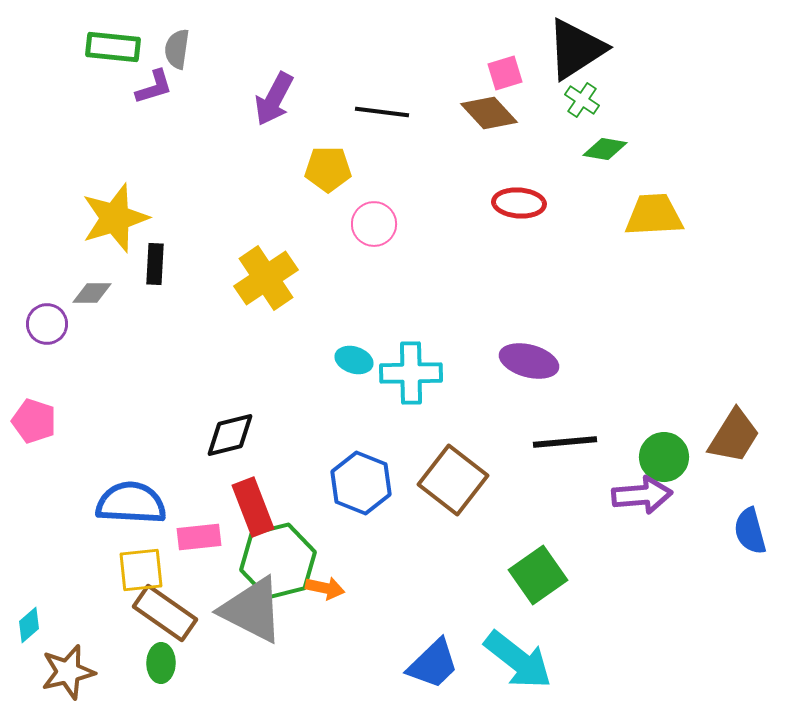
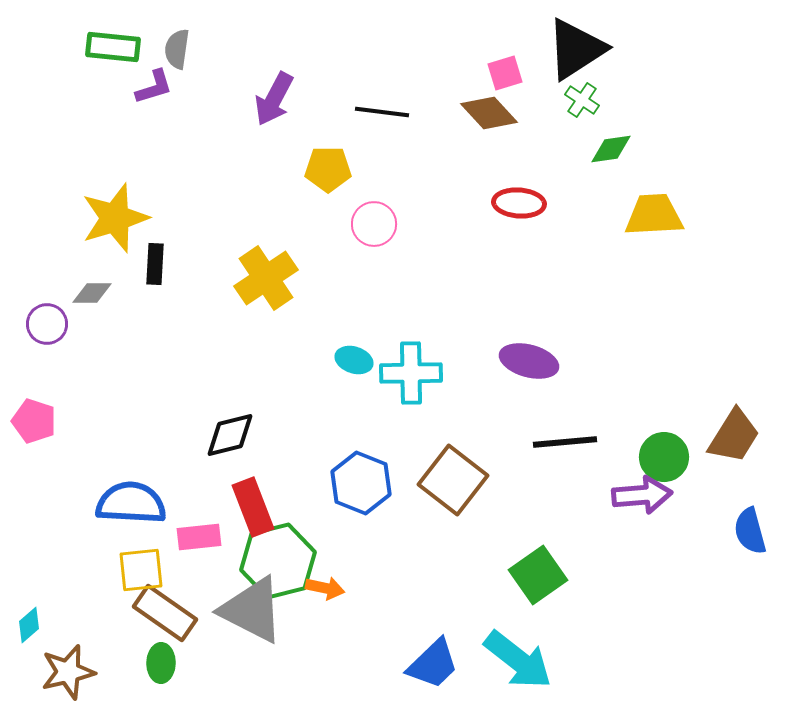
green diamond at (605, 149): moved 6 px right; rotated 18 degrees counterclockwise
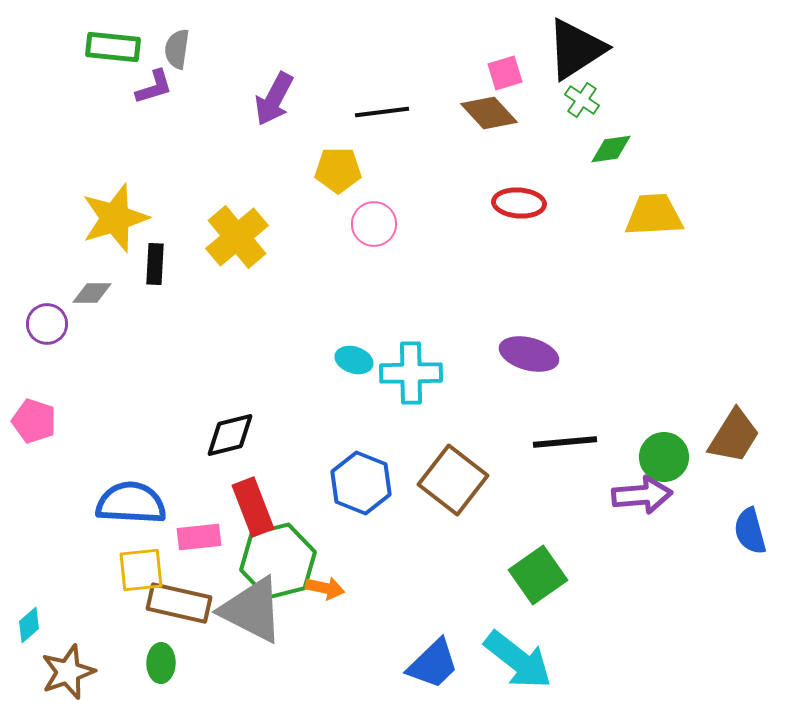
black line at (382, 112): rotated 14 degrees counterclockwise
yellow pentagon at (328, 169): moved 10 px right, 1 px down
yellow cross at (266, 278): moved 29 px left, 41 px up; rotated 6 degrees counterclockwise
purple ellipse at (529, 361): moved 7 px up
brown rectangle at (165, 613): moved 14 px right, 10 px up; rotated 22 degrees counterclockwise
brown star at (68, 672): rotated 6 degrees counterclockwise
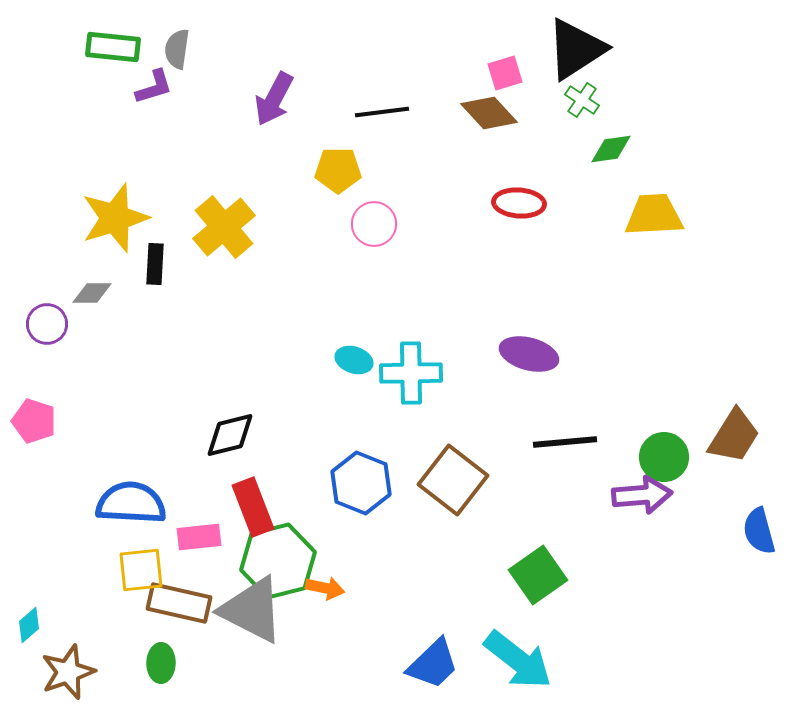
yellow cross at (237, 237): moved 13 px left, 10 px up
blue semicircle at (750, 531): moved 9 px right
